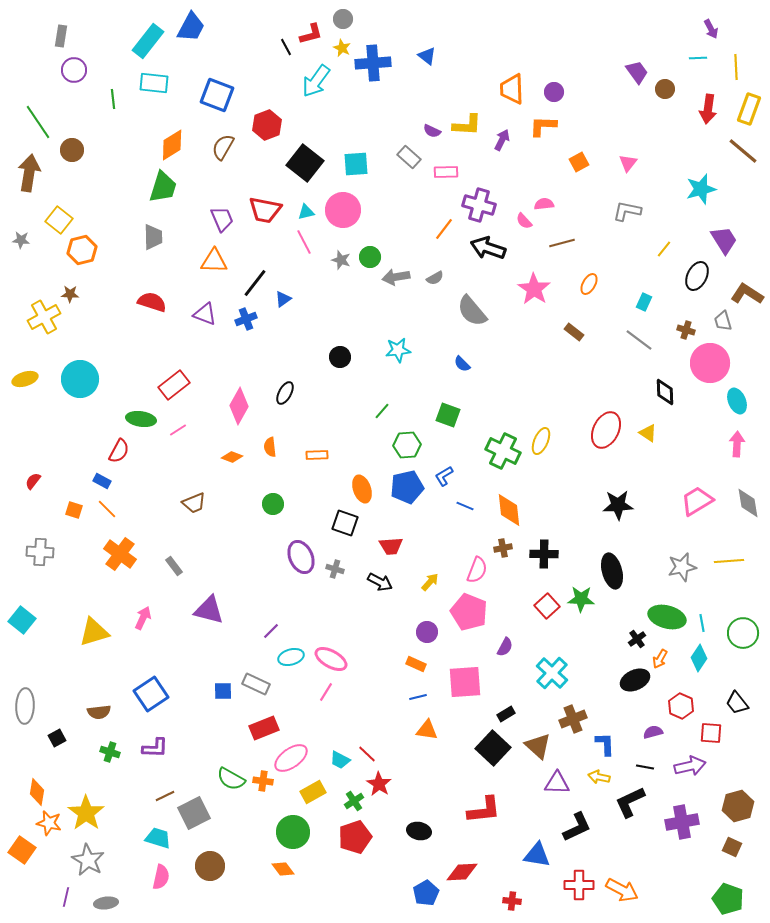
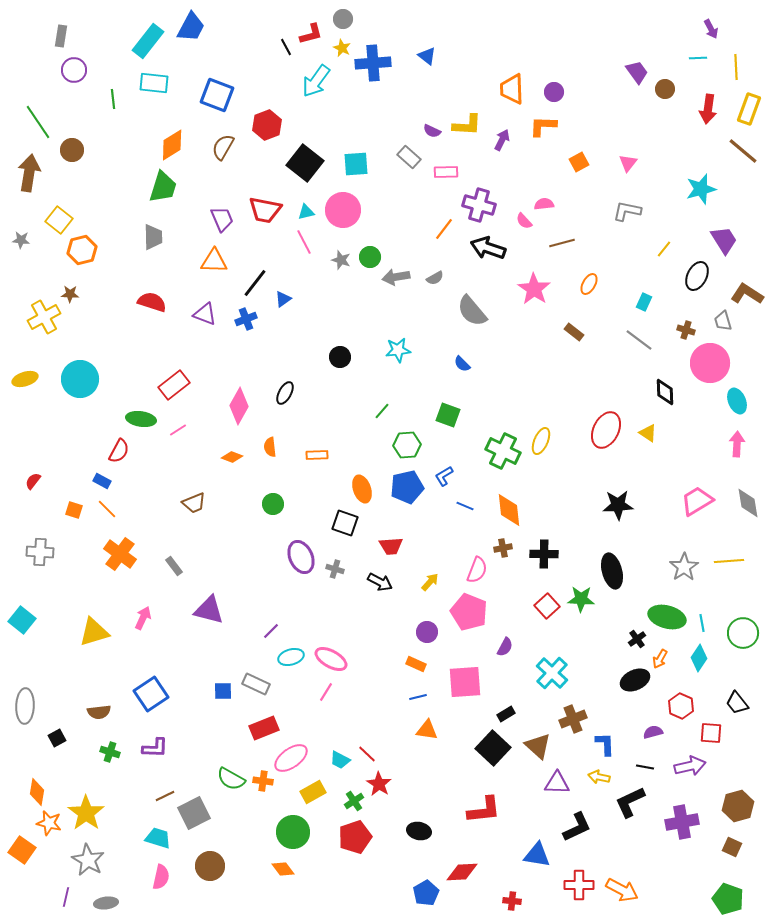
gray star at (682, 567): moved 2 px right; rotated 20 degrees counterclockwise
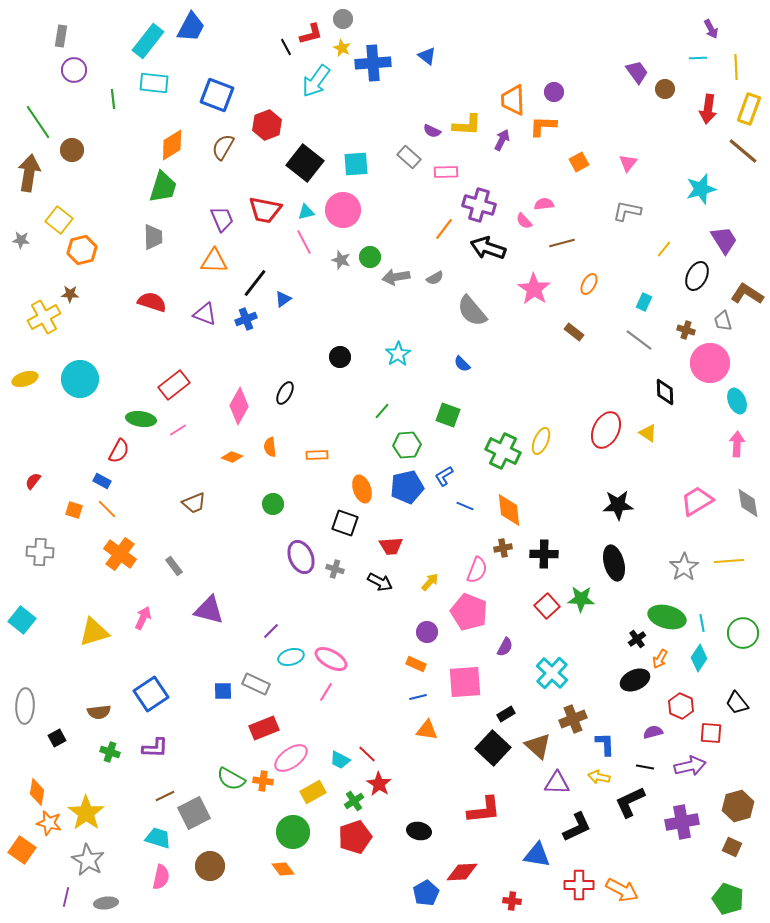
orange trapezoid at (512, 89): moved 1 px right, 11 px down
cyan star at (398, 350): moved 4 px down; rotated 25 degrees counterclockwise
black ellipse at (612, 571): moved 2 px right, 8 px up
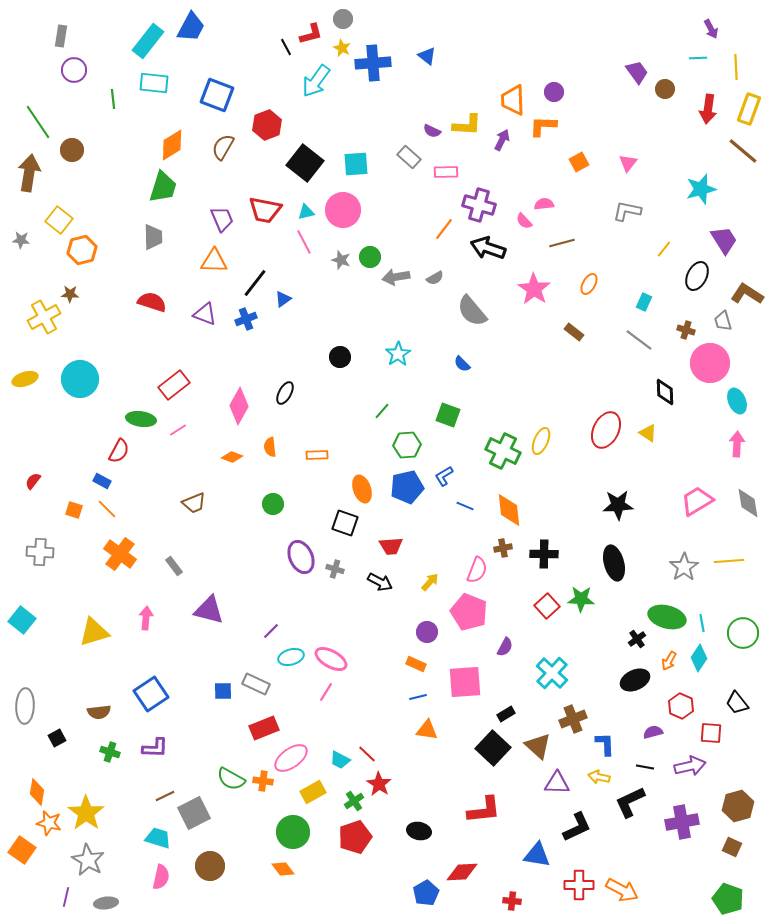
pink arrow at (143, 618): moved 3 px right; rotated 20 degrees counterclockwise
orange arrow at (660, 659): moved 9 px right, 2 px down
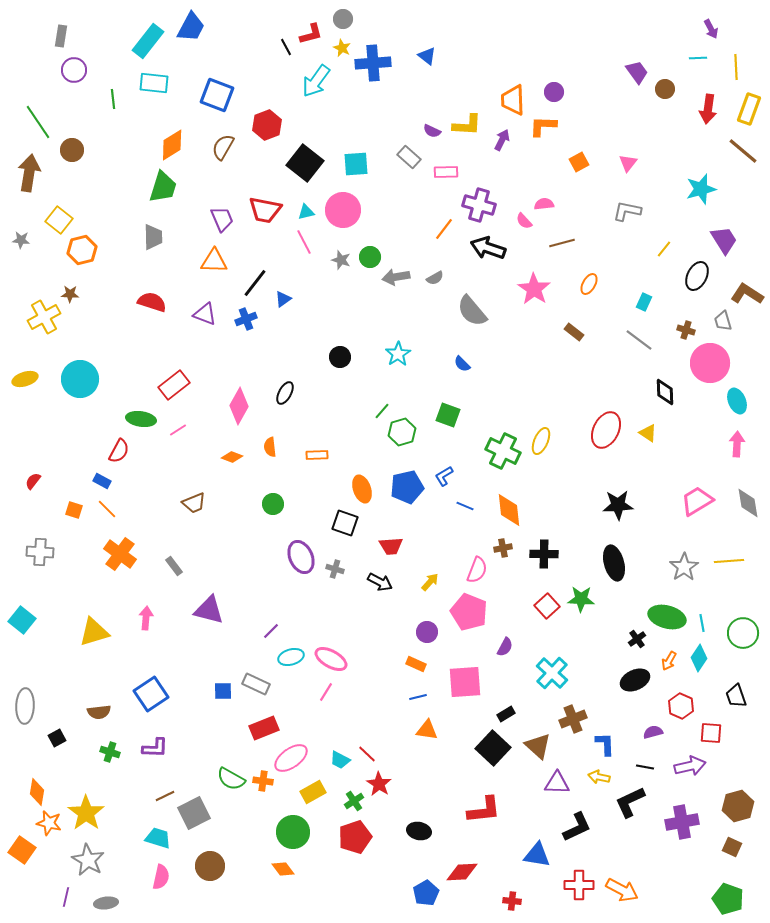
green hexagon at (407, 445): moved 5 px left, 13 px up; rotated 12 degrees counterclockwise
black trapezoid at (737, 703): moved 1 px left, 7 px up; rotated 20 degrees clockwise
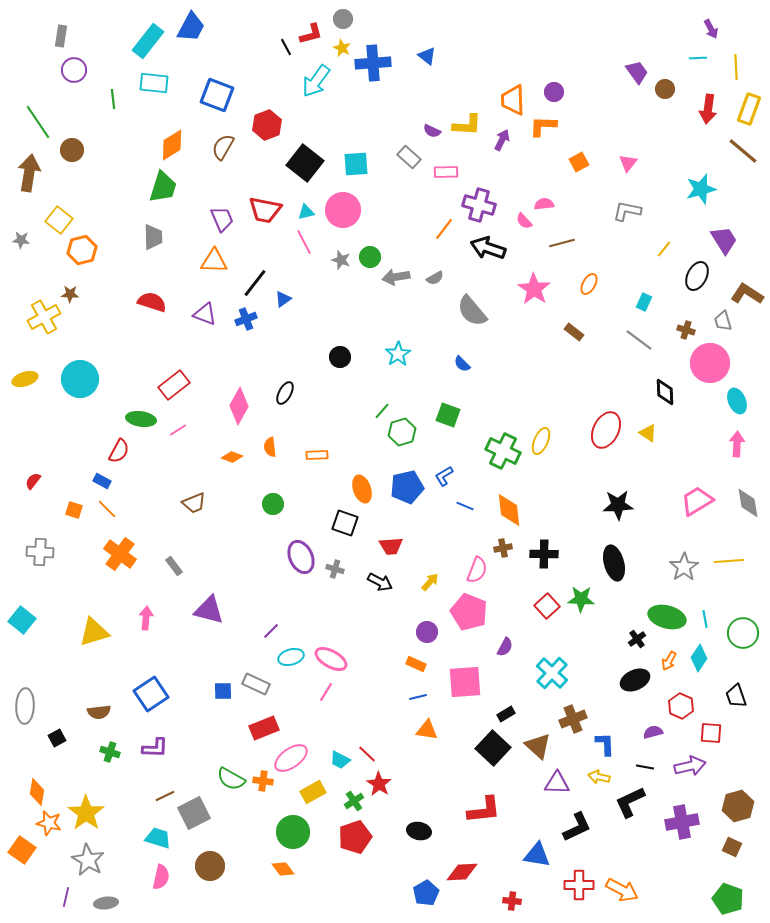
cyan line at (702, 623): moved 3 px right, 4 px up
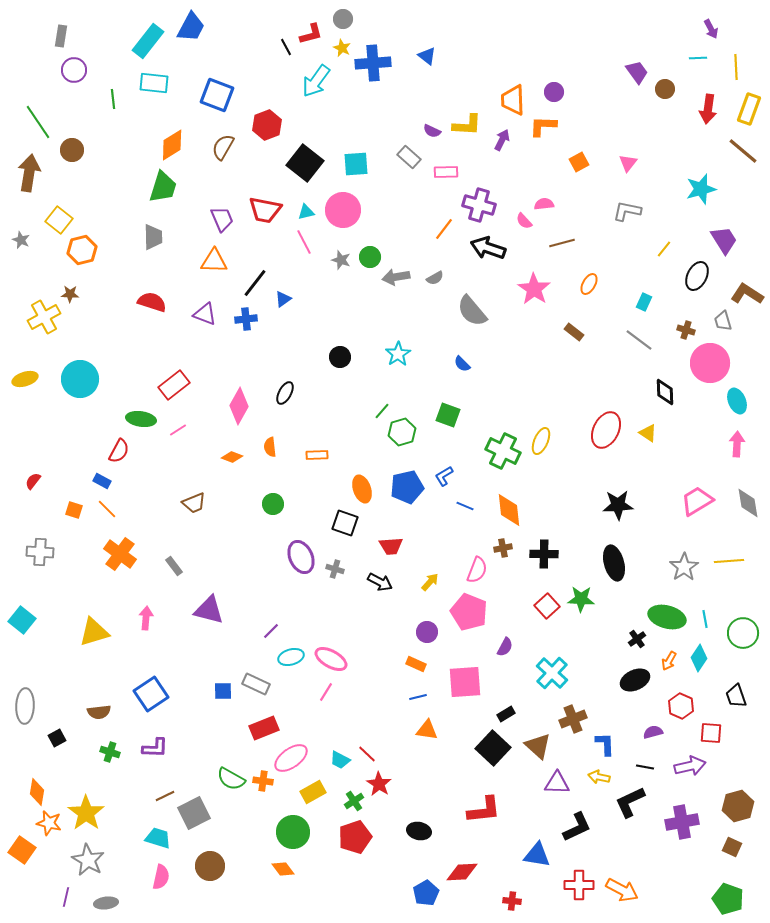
gray star at (21, 240): rotated 18 degrees clockwise
blue cross at (246, 319): rotated 15 degrees clockwise
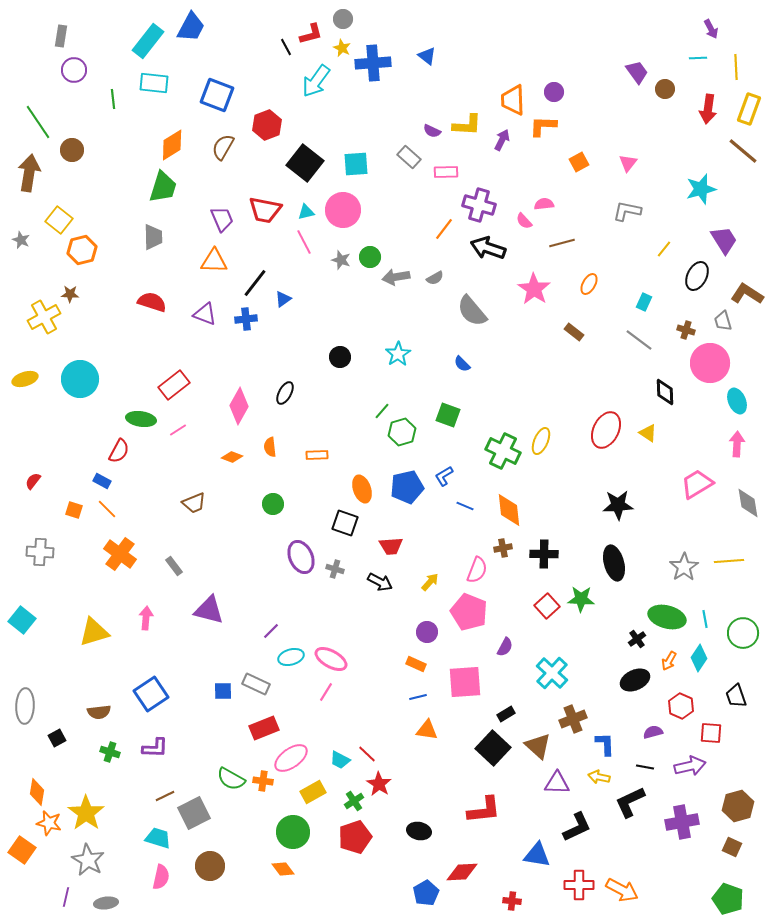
pink trapezoid at (697, 501): moved 17 px up
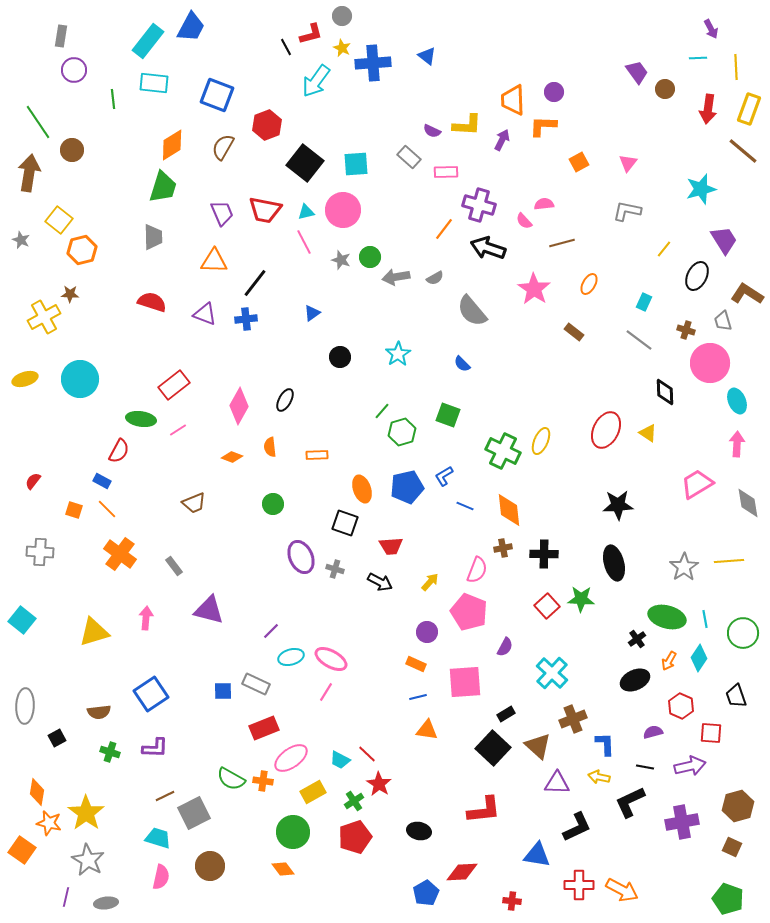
gray circle at (343, 19): moved 1 px left, 3 px up
purple trapezoid at (222, 219): moved 6 px up
blue triangle at (283, 299): moved 29 px right, 14 px down
black ellipse at (285, 393): moved 7 px down
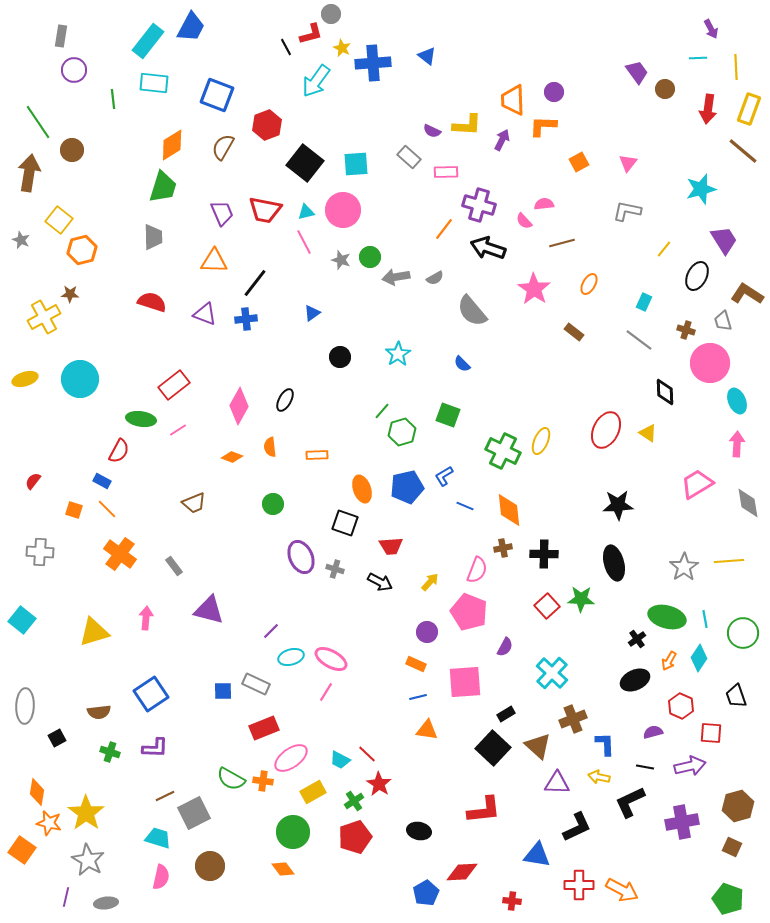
gray circle at (342, 16): moved 11 px left, 2 px up
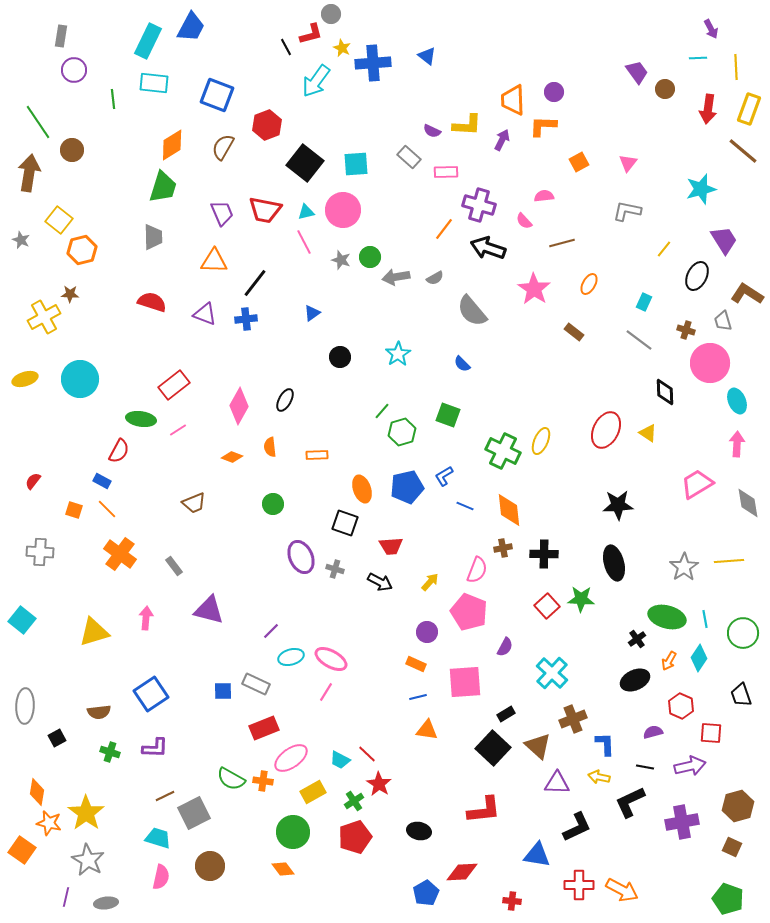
cyan rectangle at (148, 41): rotated 12 degrees counterclockwise
pink semicircle at (544, 204): moved 8 px up
black trapezoid at (736, 696): moved 5 px right, 1 px up
